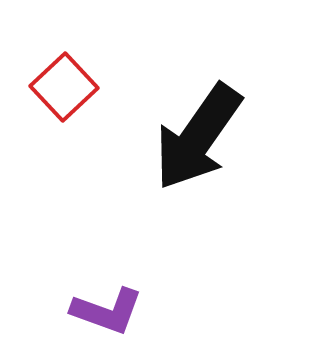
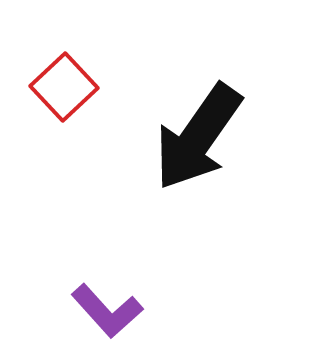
purple L-shape: rotated 28 degrees clockwise
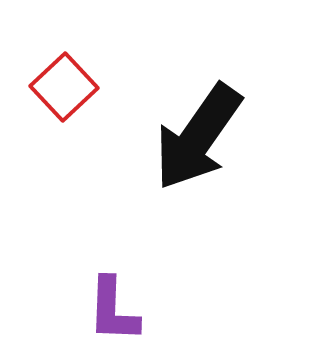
purple L-shape: moved 6 px right, 1 px up; rotated 44 degrees clockwise
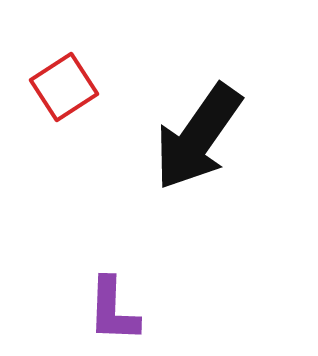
red square: rotated 10 degrees clockwise
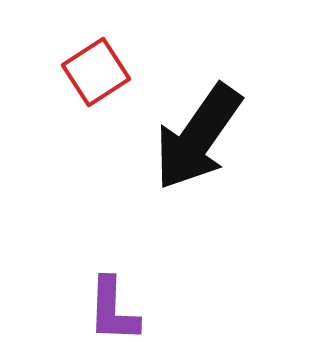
red square: moved 32 px right, 15 px up
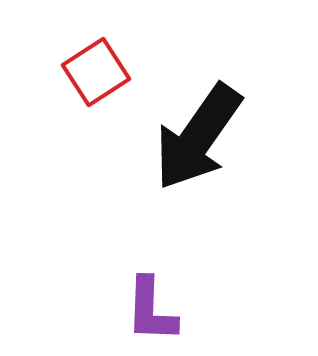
purple L-shape: moved 38 px right
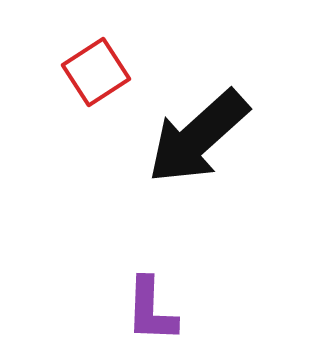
black arrow: rotated 13 degrees clockwise
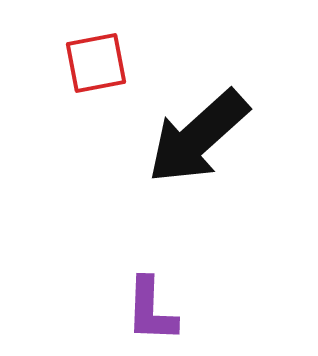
red square: moved 9 px up; rotated 22 degrees clockwise
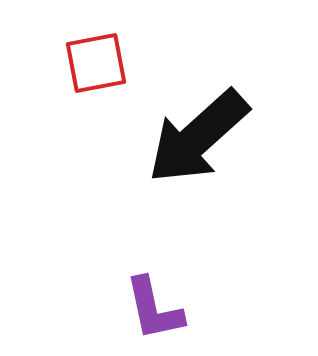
purple L-shape: moved 3 px right, 1 px up; rotated 14 degrees counterclockwise
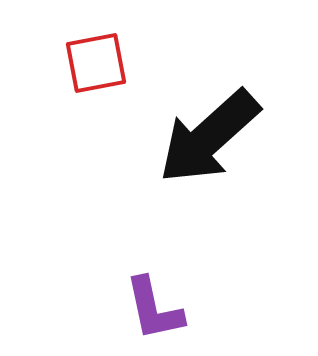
black arrow: moved 11 px right
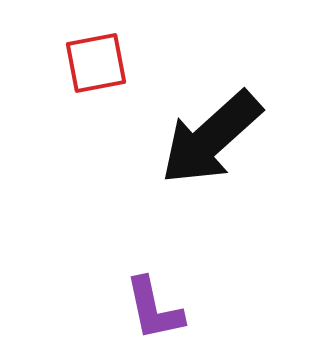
black arrow: moved 2 px right, 1 px down
